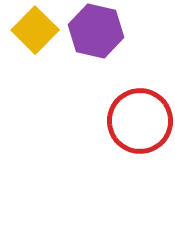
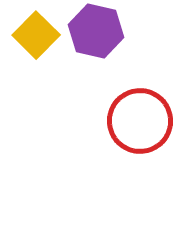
yellow square: moved 1 px right, 5 px down
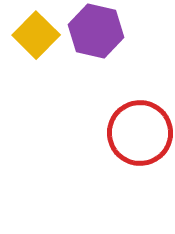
red circle: moved 12 px down
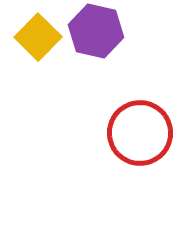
yellow square: moved 2 px right, 2 px down
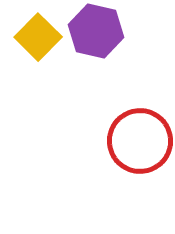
red circle: moved 8 px down
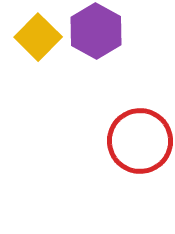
purple hexagon: rotated 16 degrees clockwise
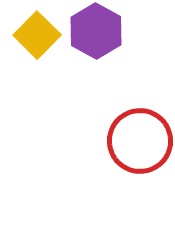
yellow square: moved 1 px left, 2 px up
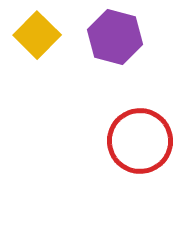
purple hexagon: moved 19 px right, 6 px down; rotated 14 degrees counterclockwise
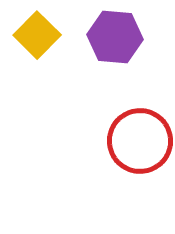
purple hexagon: rotated 10 degrees counterclockwise
